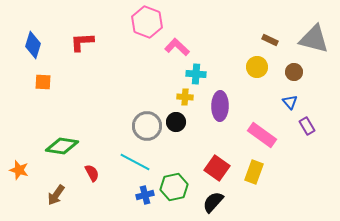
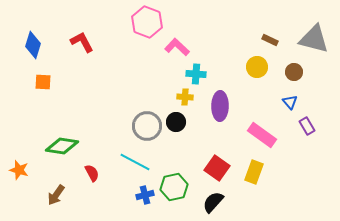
red L-shape: rotated 65 degrees clockwise
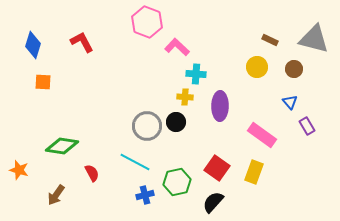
brown circle: moved 3 px up
green hexagon: moved 3 px right, 5 px up
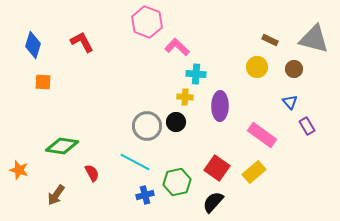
yellow rectangle: rotated 30 degrees clockwise
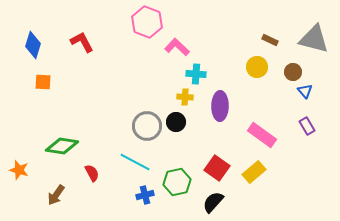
brown circle: moved 1 px left, 3 px down
blue triangle: moved 15 px right, 11 px up
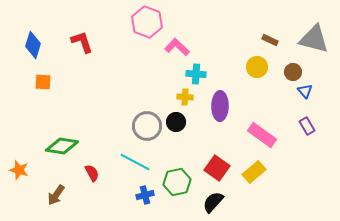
red L-shape: rotated 10 degrees clockwise
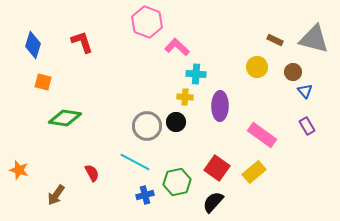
brown rectangle: moved 5 px right
orange square: rotated 12 degrees clockwise
green diamond: moved 3 px right, 28 px up
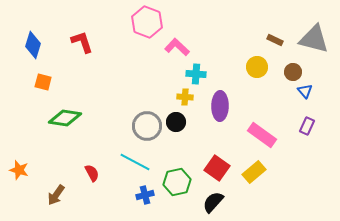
purple rectangle: rotated 54 degrees clockwise
